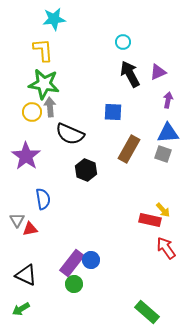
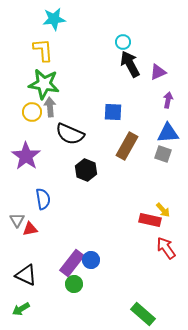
black arrow: moved 10 px up
brown rectangle: moved 2 px left, 3 px up
green rectangle: moved 4 px left, 2 px down
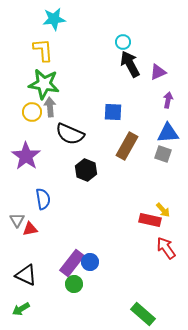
blue circle: moved 1 px left, 2 px down
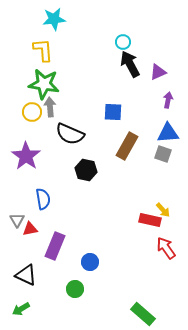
black hexagon: rotated 10 degrees counterclockwise
purple rectangle: moved 17 px left, 17 px up; rotated 16 degrees counterclockwise
green circle: moved 1 px right, 5 px down
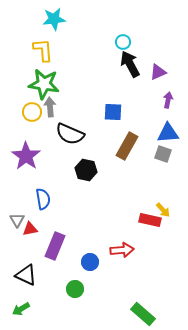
red arrow: moved 44 px left, 2 px down; rotated 120 degrees clockwise
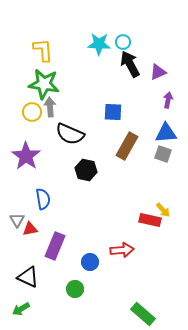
cyan star: moved 45 px right, 25 px down; rotated 10 degrees clockwise
blue triangle: moved 2 px left
black triangle: moved 2 px right, 2 px down
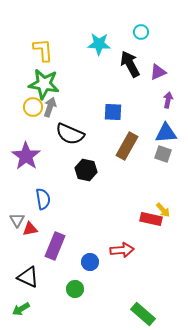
cyan circle: moved 18 px right, 10 px up
gray arrow: rotated 24 degrees clockwise
yellow circle: moved 1 px right, 5 px up
red rectangle: moved 1 px right, 1 px up
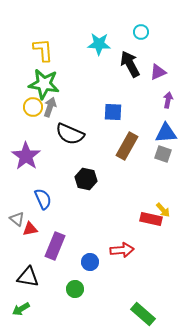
black hexagon: moved 9 px down
blue semicircle: rotated 15 degrees counterclockwise
gray triangle: moved 1 px up; rotated 21 degrees counterclockwise
black triangle: rotated 15 degrees counterclockwise
